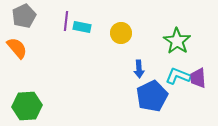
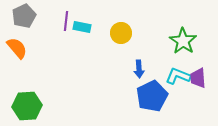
green star: moved 6 px right
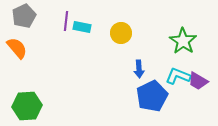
purple trapezoid: moved 3 px down; rotated 55 degrees counterclockwise
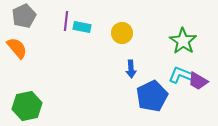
yellow circle: moved 1 px right
blue arrow: moved 8 px left
cyan L-shape: moved 3 px right, 1 px up
green hexagon: rotated 8 degrees counterclockwise
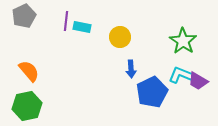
yellow circle: moved 2 px left, 4 px down
orange semicircle: moved 12 px right, 23 px down
blue pentagon: moved 4 px up
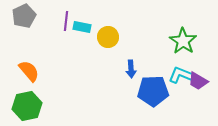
yellow circle: moved 12 px left
blue pentagon: moved 1 px right, 1 px up; rotated 24 degrees clockwise
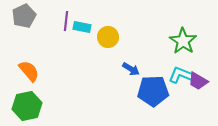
blue arrow: rotated 54 degrees counterclockwise
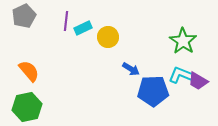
cyan rectangle: moved 1 px right, 1 px down; rotated 36 degrees counterclockwise
green hexagon: moved 1 px down
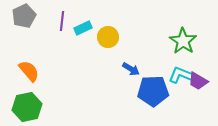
purple line: moved 4 px left
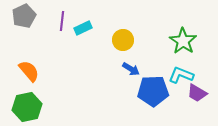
yellow circle: moved 15 px right, 3 px down
purple trapezoid: moved 1 px left, 12 px down
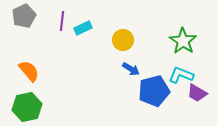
blue pentagon: moved 1 px right; rotated 12 degrees counterclockwise
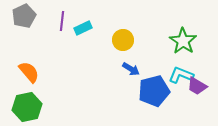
orange semicircle: moved 1 px down
purple trapezoid: moved 7 px up
